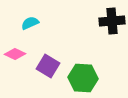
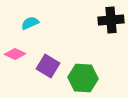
black cross: moved 1 px left, 1 px up
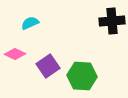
black cross: moved 1 px right, 1 px down
purple square: rotated 25 degrees clockwise
green hexagon: moved 1 px left, 2 px up
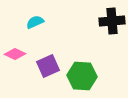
cyan semicircle: moved 5 px right, 1 px up
purple square: rotated 10 degrees clockwise
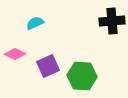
cyan semicircle: moved 1 px down
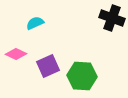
black cross: moved 3 px up; rotated 25 degrees clockwise
pink diamond: moved 1 px right
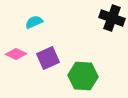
cyan semicircle: moved 1 px left, 1 px up
purple square: moved 8 px up
green hexagon: moved 1 px right
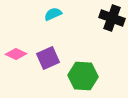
cyan semicircle: moved 19 px right, 8 px up
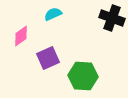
pink diamond: moved 5 px right, 18 px up; rotated 60 degrees counterclockwise
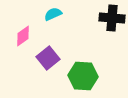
black cross: rotated 15 degrees counterclockwise
pink diamond: moved 2 px right
purple square: rotated 15 degrees counterclockwise
